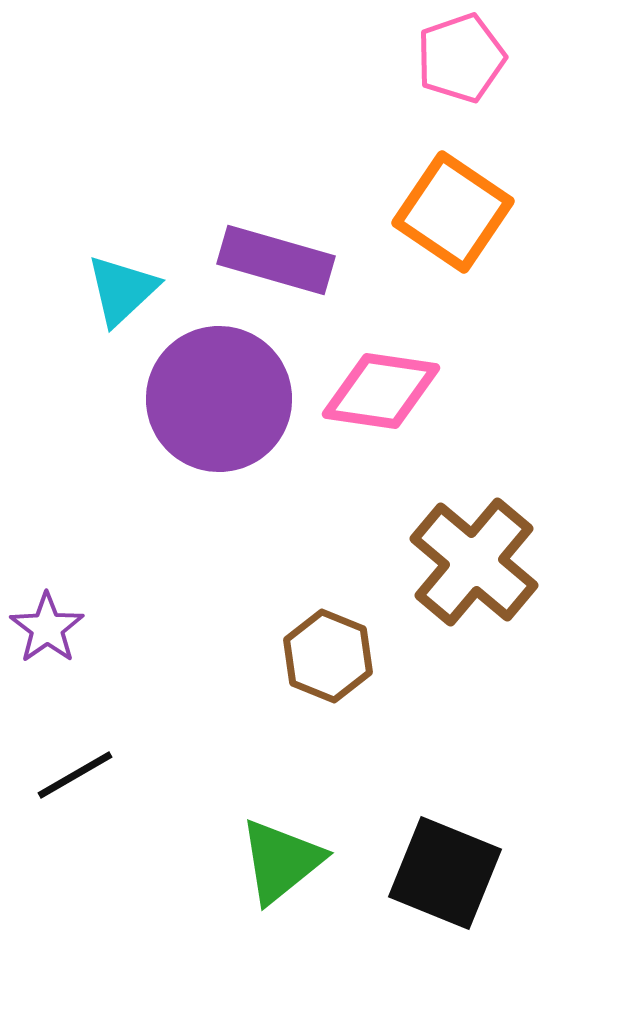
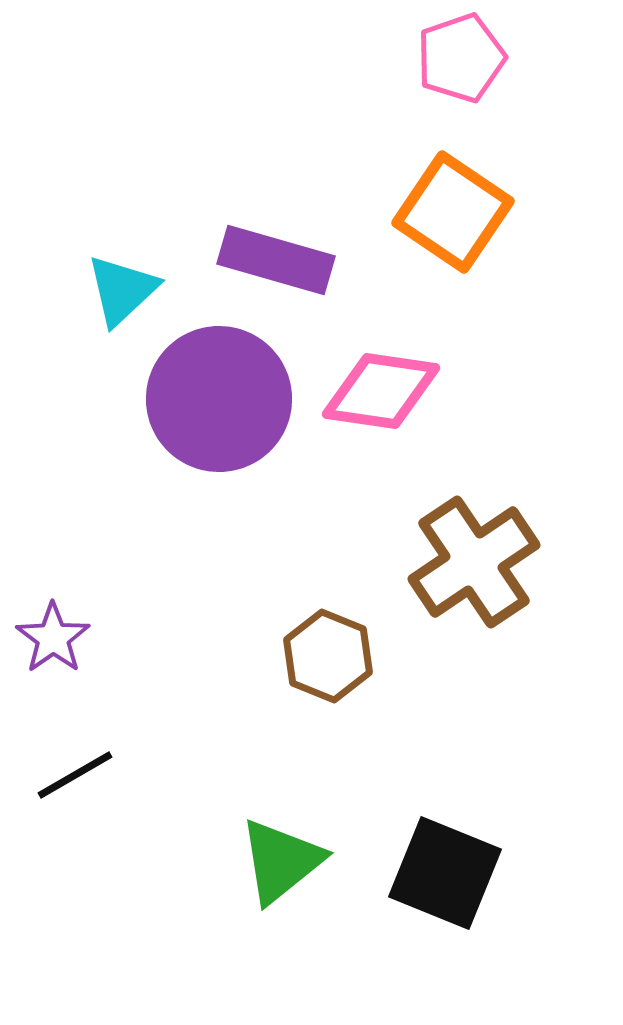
brown cross: rotated 16 degrees clockwise
purple star: moved 6 px right, 10 px down
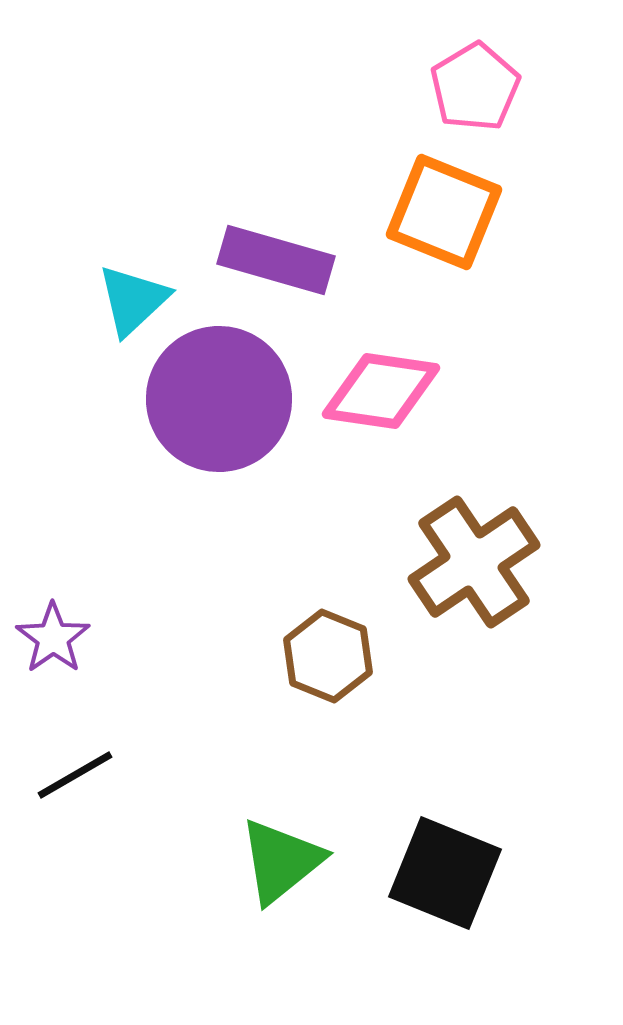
pink pentagon: moved 14 px right, 29 px down; rotated 12 degrees counterclockwise
orange square: moved 9 px left; rotated 12 degrees counterclockwise
cyan triangle: moved 11 px right, 10 px down
